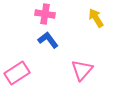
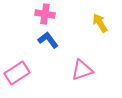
yellow arrow: moved 4 px right, 5 px down
pink triangle: rotated 30 degrees clockwise
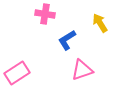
blue L-shape: moved 19 px right; rotated 85 degrees counterclockwise
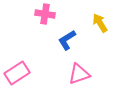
pink triangle: moved 3 px left, 4 px down
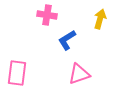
pink cross: moved 2 px right, 1 px down
yellow arrow: moved 4 px up; rotated 48 degrees clockwise
pink rectangle: rotated 50 degrees counterclockwise
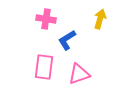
pink cross: moved 1 px left, 4 px down
pink rectangle: moved 27 px right, 6 px up
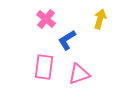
pink cross: rotated 30 degrees clockwise
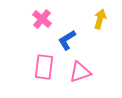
pink cross: moved 4 px left
pink triangle: moved 1 px right, 2 px up
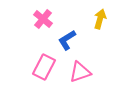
pink cross: moved 1 px right
pink rectangle: rotated 20 degrees clockwise
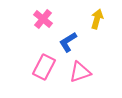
yellow arrow: moved 3 px left
blue L-shape: moved 1 px right, 2 px down
